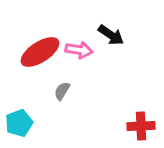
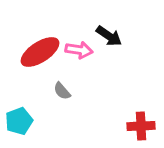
black arrow: moved 2 px left, 1 px down
gray semicircle: rotated 72 degrees counterclockwise
cyan pentagon: moved 2 px up
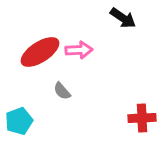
black arrow: moved 14 px right, 18 px up
pink arrow: rotated 12 degrees counterclockwise
red cross: moved 1 px right, 8 px up
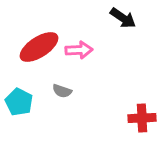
red ellipse: moved 1 px left, 5 px up
gray semicircle: rotated 30 degrees counterclockwise
cyan pentagon: moved 19 px up; rotated 24 degrees counterclockwise
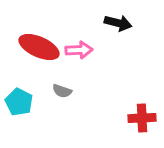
black arrow: moved 5 px left, 5 px down; rotated 20 degrees counterclockwise
red ellipse: rotated 57 degrees clockwise
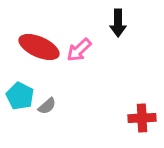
black arrow: rotated 76 degrees clockwise
pink arrow: rotated 140 degrees clockwise
gray semicircle: moved 15 px left, 15 px down; rotated 60 degrees counterclockwise
cyan pentagon: moved 1 px right, 6 px up
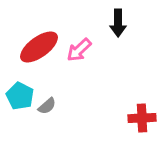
red ellipse: rotated 60 degrees counterclockwise
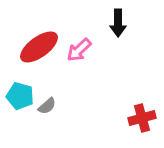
cyan pentagon: rotated 12 degrees counterclockwise
red cross: rotated 12 degrees counterclockwise
